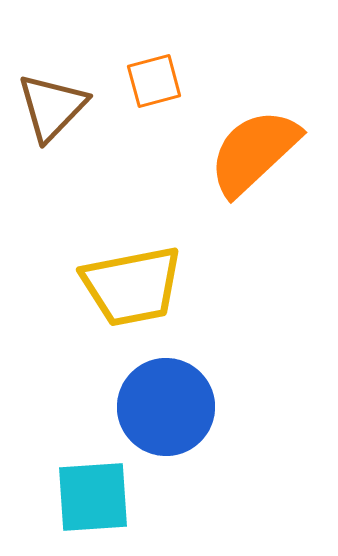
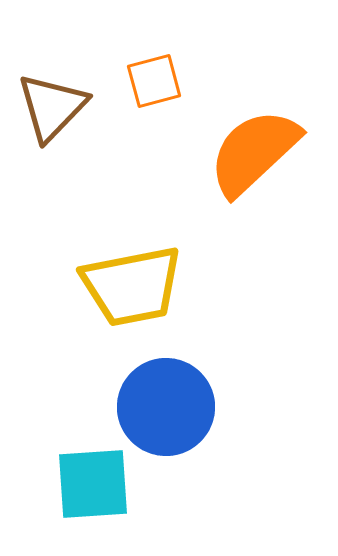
cyan square: moved 13 px up
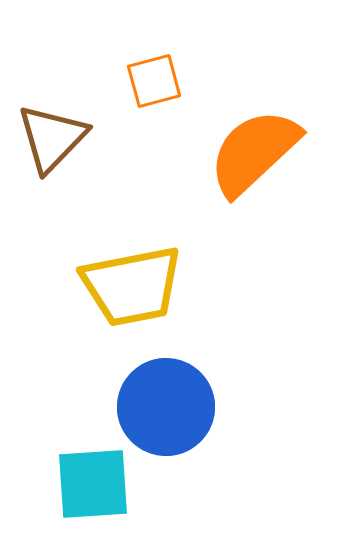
brown triangle: moved 31 px down
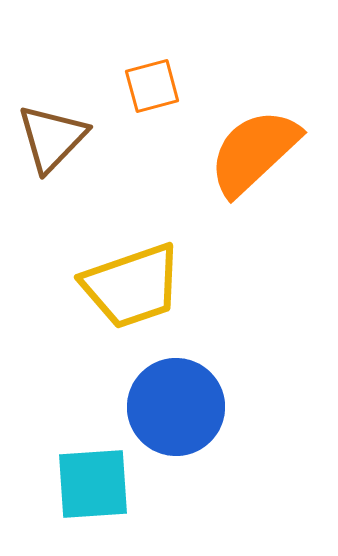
orange square: moved 2 px left, 5 px down
yellow trapezoid: rotated 8 degrees counterclockwise
blue circle: moved 10 px right
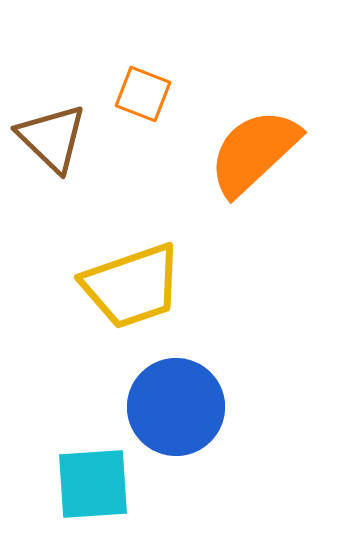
orange square: moved 9 px left, 8 px down; rotated 36 degrees clockwise
brown triangle: rotated 30 degrees counterclockwise
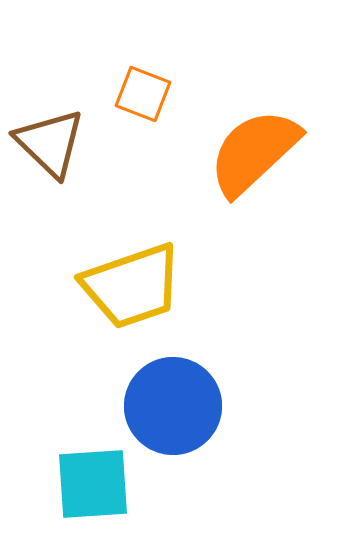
brown triangle: moved 2 px left, 5 px down
blue circle: moved 3 px left, 1 px up
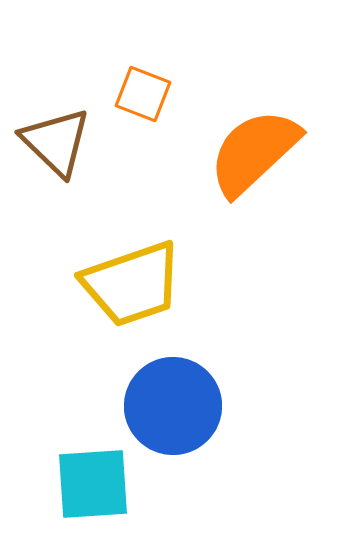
brown triangle: moved 6 px right, 1 px up
yellow trapezoid: moved 2 px up
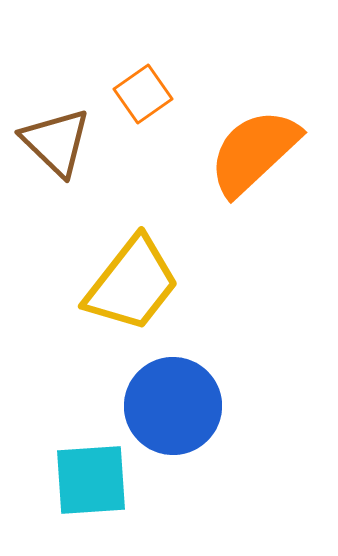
orange square: rotated 34 degrees clockwise
yellow trapezoid: rotated 33 degrees counterclockwise
cyan square: moved 2 px left, 4 px up
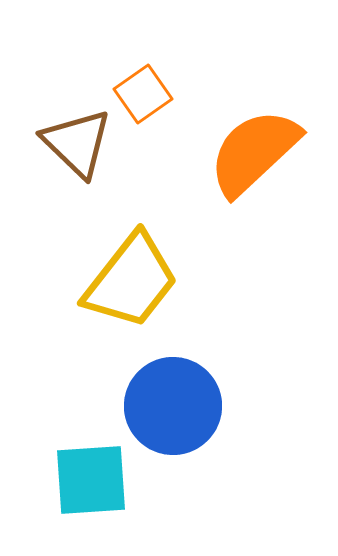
brown triangle: moved 21 px right, 1 px down
yellow trapezoid: moved 1 px left, 3 px up
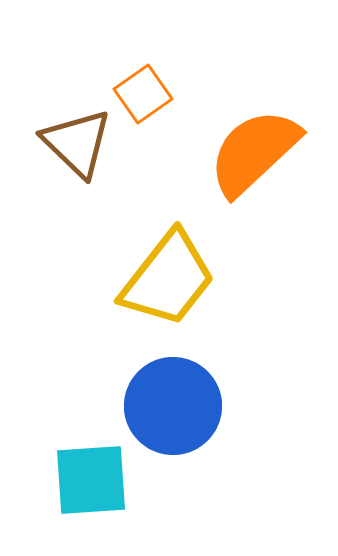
yellow trapezoid: moved 37 px right, 2 px up
